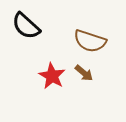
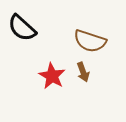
black semicircle: moved 4 px left, 2 px down
brown arrow: moved 1 px left, 1 px up; rotated 30 degrees clockwise
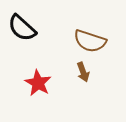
red star: moved 14 px left, 7 px down
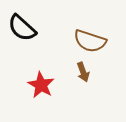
red star: moved 3 px right, 2 px down
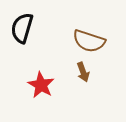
black semicircle: rotated 64 degrees clockwise
brown semicircle: moved 1 px left
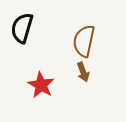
brown semicircle: moved 5 px left; rotated 84 degrees clockwise
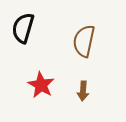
black semicircle: moved 1 px right
brown arrow: moved 19 px down; rotated 24 degrees clockwise
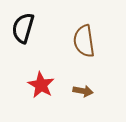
brown semicircle: rotated 20 degrees counterclockwise
brown arrow: rotated 84 degrees counterclockwise
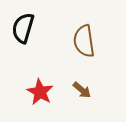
red star: moved 1 px left, 7 px down
brown arrow: moved 1 px left, 1 px up; rotated 30 degrees clockwise
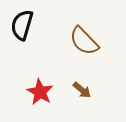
black semicircle: moved 1 px left, 3 px up
brown semicircle: rotated 36 degrees counterclockwise
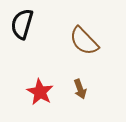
black semicircle: moved 1 px up
brown arrow: moved 2 px left, 1 px up; rotated 30 degrees clockwise
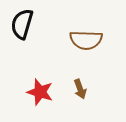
brown semicircle: moved 2 px right, 1 px up; rotated 44 degrees counterclockwise
red star: rotated 12 degrees counterclockwise
